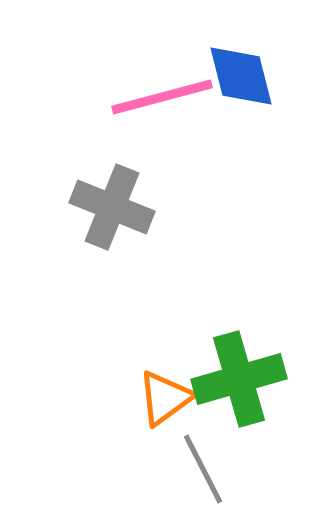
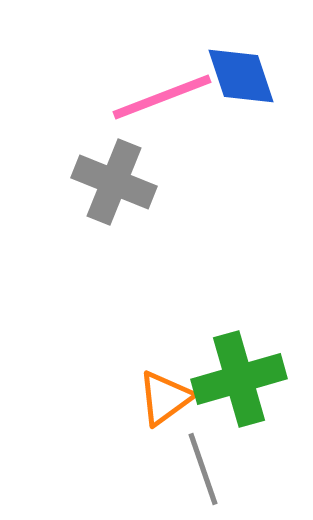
blue diamond: rotated 4 degrees counterclockwise
pink line: rotated 6 degrees counterclockwise
gray cross: moved 2 px right, 25 px up
gray line: rotated 8 degrees clockwise
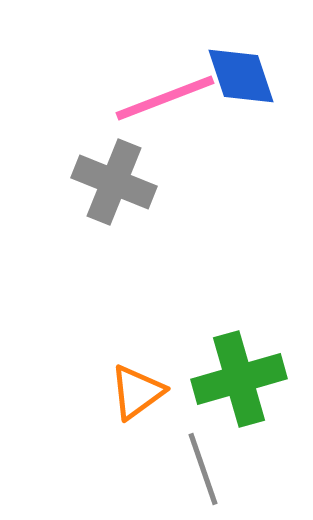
pink line: moved 3 px right, 1 px down
orange triangle: moved 28 px left, 6 px up
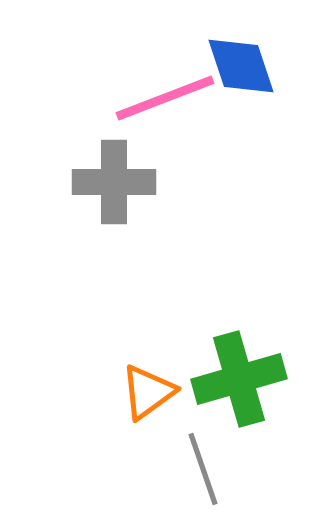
blue diamond: moved 10 px up
gray cross: rotated 22 degrees counterclockwise
orange triangle: moved 11 px right
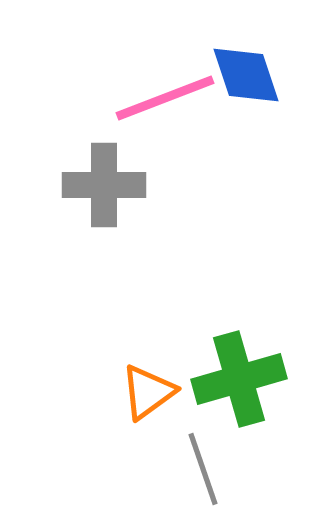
blue diamond: moved 5 px right, 9 px down
gray cross: moved 10 px left, 3 px down
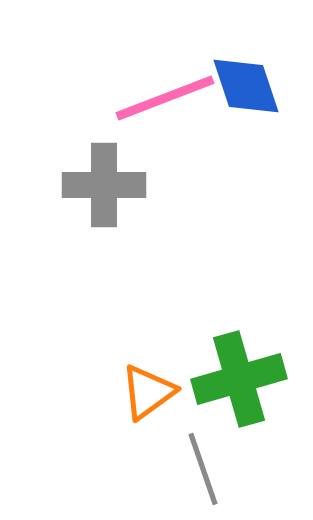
blue diamond: moved 11 px down
